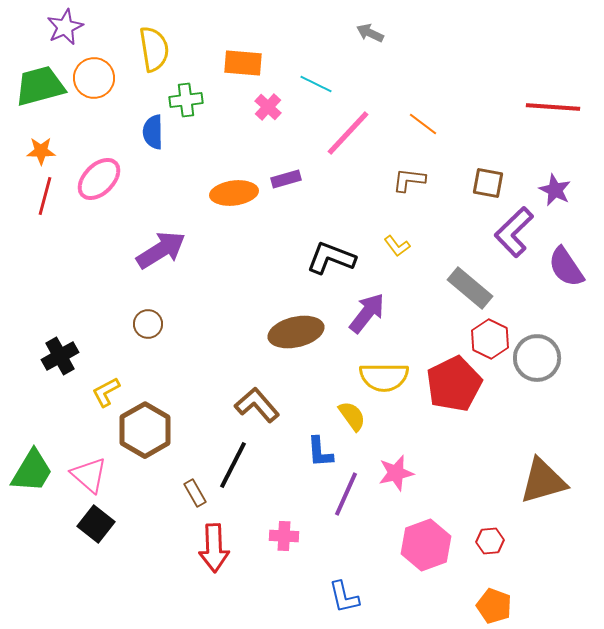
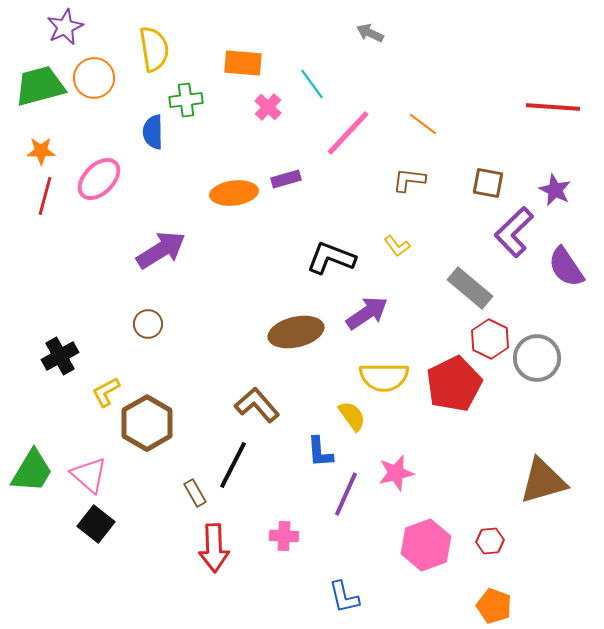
cyan line at (316, 84): moved 4 px left; rotated 28 degrees clockwise
purple arrow at (367, 313): rotated 18 degrees clockwise
brown hexagon at (145, 430): moved 2 px right, 7 px up
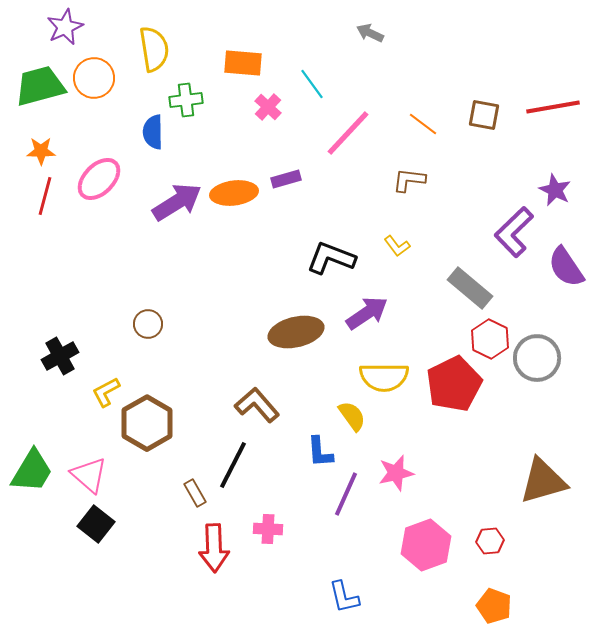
red line at (553, 107): rotated 14 degrees counterclockwise
brown square at (488, 183): moved 4 px left, 68 px up
purple arrow at (161, 250): moved 16 px right, 48 px up
pink cross at (284, 536): moved 16 px left, 7 px up
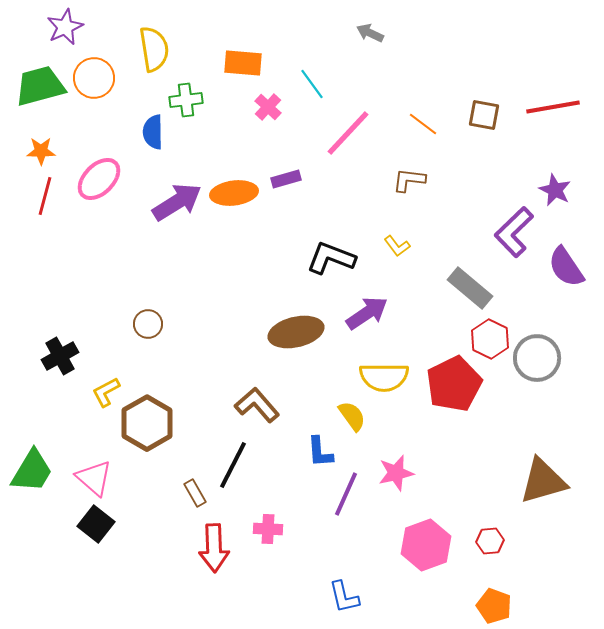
pink triangle at (89, 475): moved 5 px right, 3 px down
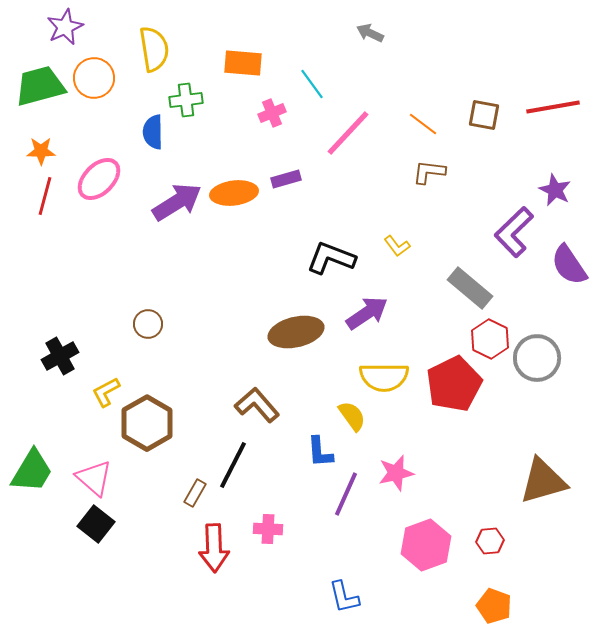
pink cross at (268, 107): moved 4 px right, 6 px down; rotated 24 degrees clockwise
brown L-shape at (409, 180): moved 20 px right, 8 px up
purple semicircle at (566, 267): moved 3 px right, 2 px up
brown rectangle at (195, 493): rotated 60 degrees clockwise
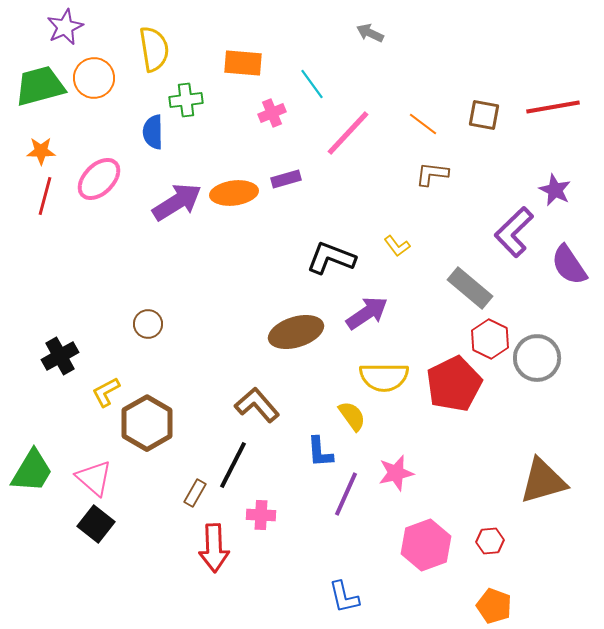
brown L-shape at (429, 172): moved 3 px right, 2 px down
brown ellipse at (296, 332): rotated 4 degrees counterclockwise
pink cross at (268, 529): moved 7 px left, 14 px up
